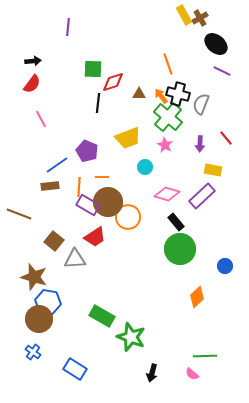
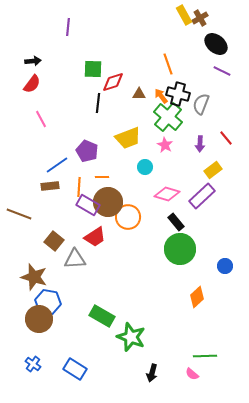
yellow rectangle at (213, 170): rotated 48 degrees counterclockwise
blue cross at (33, 352): moved 12 px down
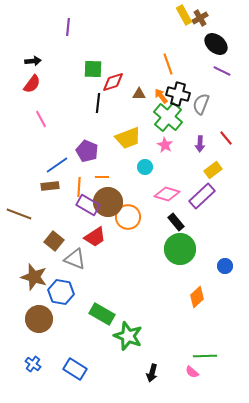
gray triangle at (75, 259): rotated 25 degrees clockwise
blue hexagon at (48, 302): moved 13 px right, 10 px up
green rectangle at (102, 316): moved 2 px up
green star at (131, 337): moved 3 px left, 1 px up
pink semicircle at (192, 374): moved 2 px up
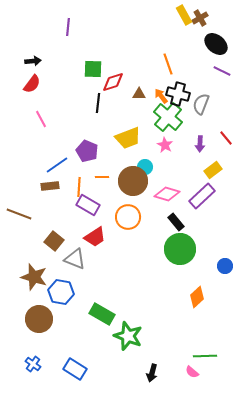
brown circle at (108, 202): moved 25 px right, 21 px up
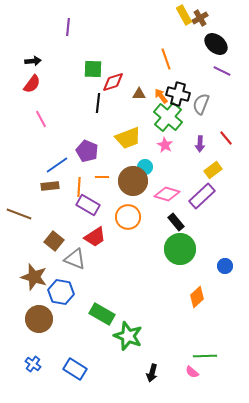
orange line at (168, 64): moved 2 px left, 5 px up
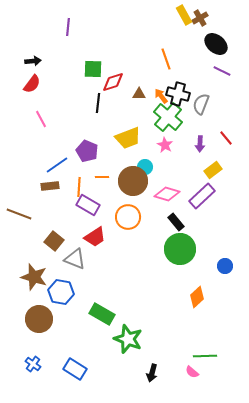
green star at (128, 336): moved 3 px down
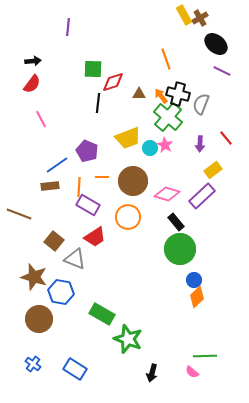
cyan circle at (145, 167): moved 5 px right, 19 px up
blue circle at (225, 266): moved 31 px left, 14 px down
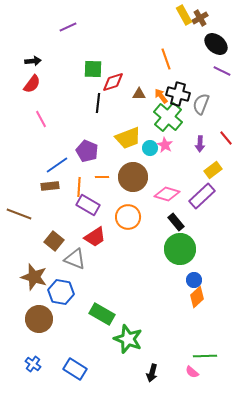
purple line at (68, 27): rotated 60 degrees clockwise
brown circle at (133, 181): moved 4 px up
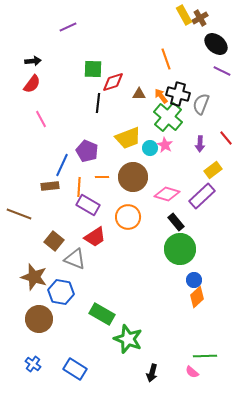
blue line at (57, 165): moved 5 px right; rotated 30 degrees counterclockwise
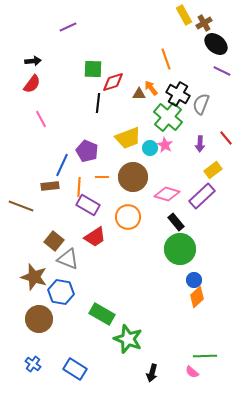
brown cross at (200, 18): moved 4 px right, 5 px down
black cross at (178, 94): rotated 15 degrees clockwise
orange arrow at (161, 96): moved 10 px left, 8 px up
brown line at (19, 214): moved 2 px right, 8 px up
gray triangle at (75, 259): moved 7 px left
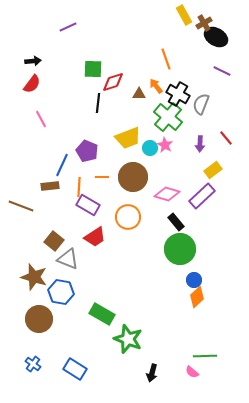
black ellipse at (216, 44): moved 7 px up; rotated 10 degrees counterclockwise
orange arrow at (151, 88): moved 5 px right, 2 px up
